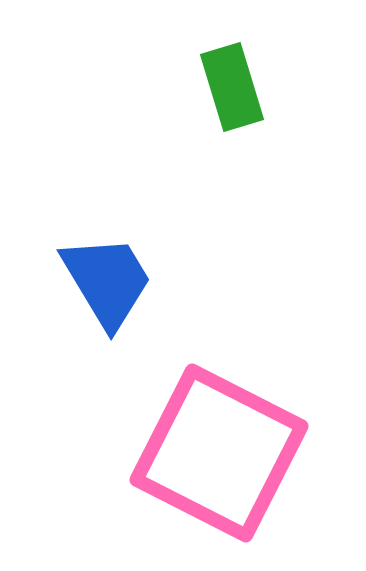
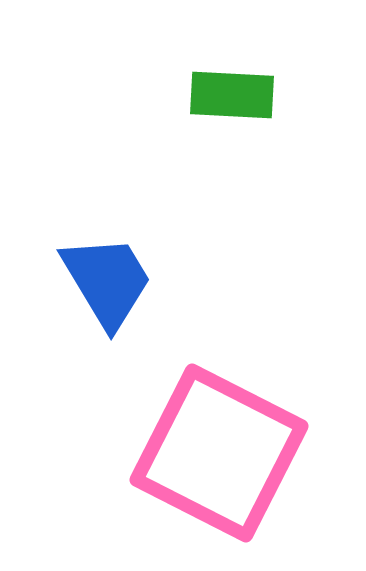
green rectangle: moved 8 px down; rotated 70 degrees counterclockwise
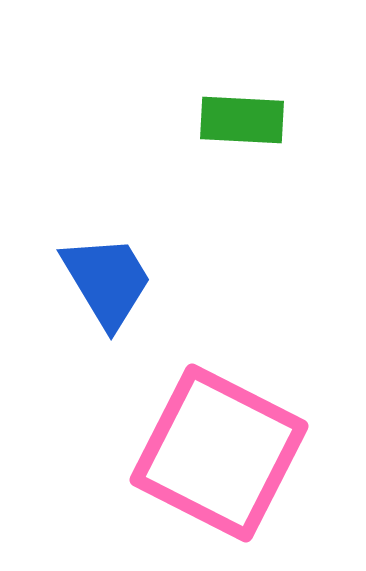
green rectangle: moved 10 px right, 25 px down
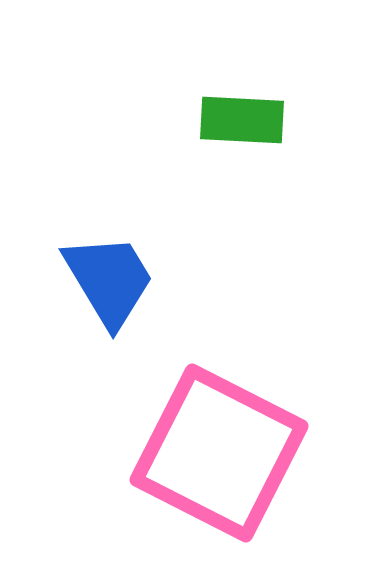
blue trapezoid: moved 2 px right, 1 px up
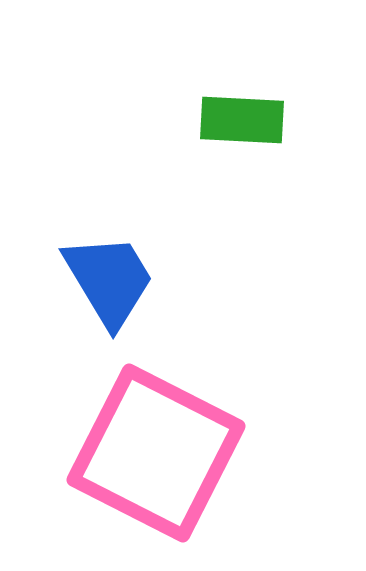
pink square: moved 63 px left
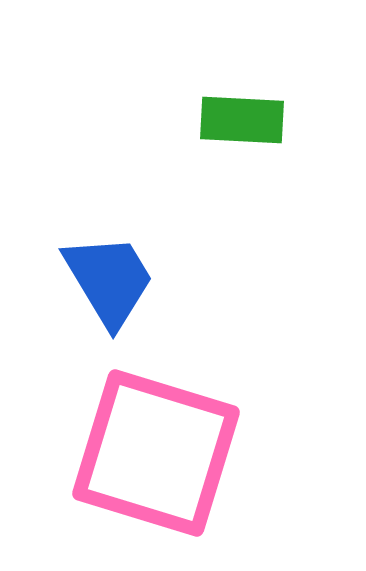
pink square: rotated 10 degrees counterclockwise
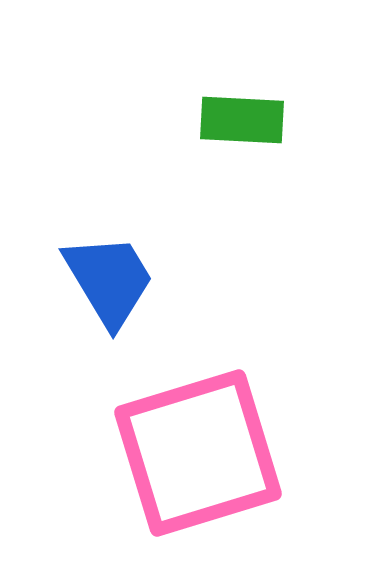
pink square: moved 42 px right; rotated 34 degrees counterclockwise
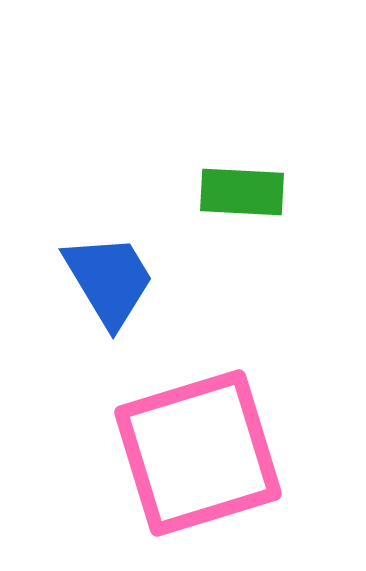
green rectangle: moved 72 px down
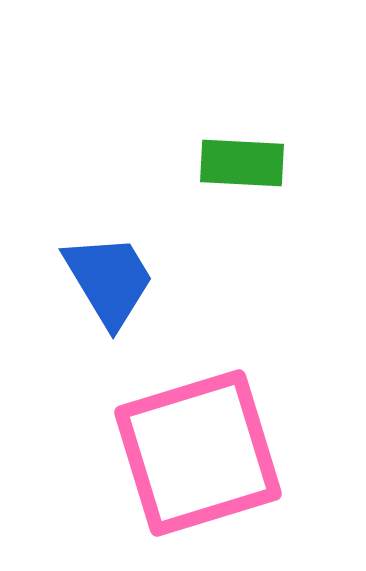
green rectangle: moved 29 px up
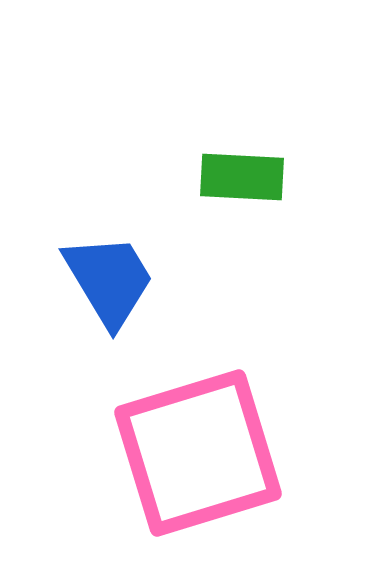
green rectangle: moved 14 px down
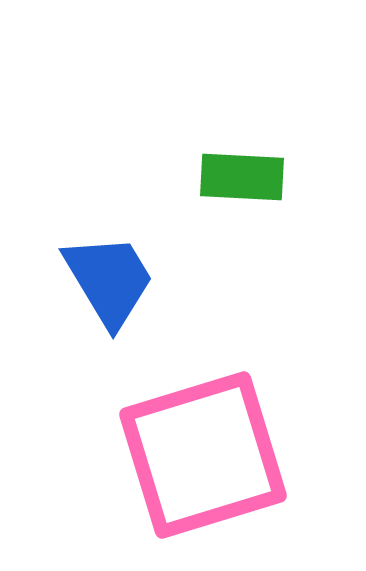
pink square: moved 5 px right, 2 px down
